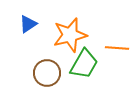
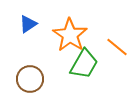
orange star: rotated 24 degrees counterclockwise
orange line: moved 1 px up; rotated 35 degrees clockwise
brown circle: moved 17 px left, 6 px down
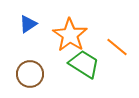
green trapezoid: rotated 88 degrees counterclockwise
brown circle: moved 5 px up
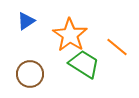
blue triangle: moved 2 px left, 3 px up
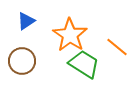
brown circle: moved 8 px left, 13 px up
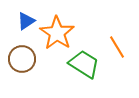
orange star: moved 13 px left, 2 px up
orange line: rotated 20 degrees clockwise
brown circle: moved 2 px up
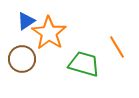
orange star: moved 8 px left
green trapezoid: rotated 16 degrees counterclockwise
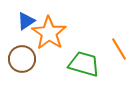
orange line: moved 2 px right, 2 px down
